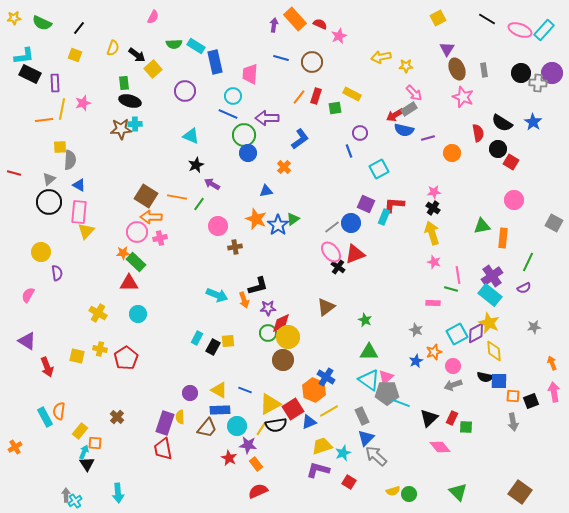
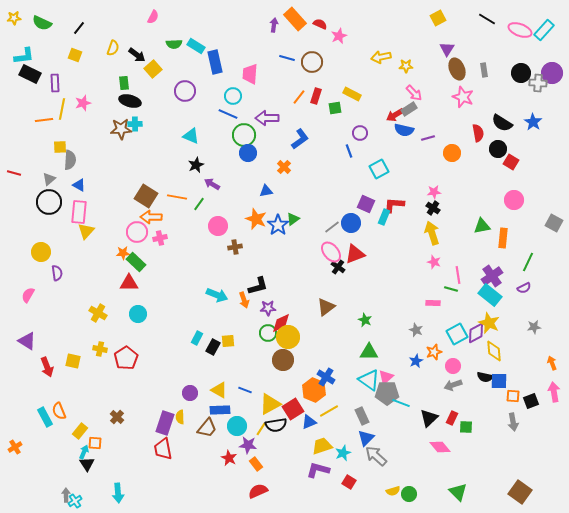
blue line at (281, 58): moved 6 px right
yellow square at (77, 356): moved 4 px left, 5 px down
orange semicircle at (59, 411): rotated 30 degrees counterclockwise
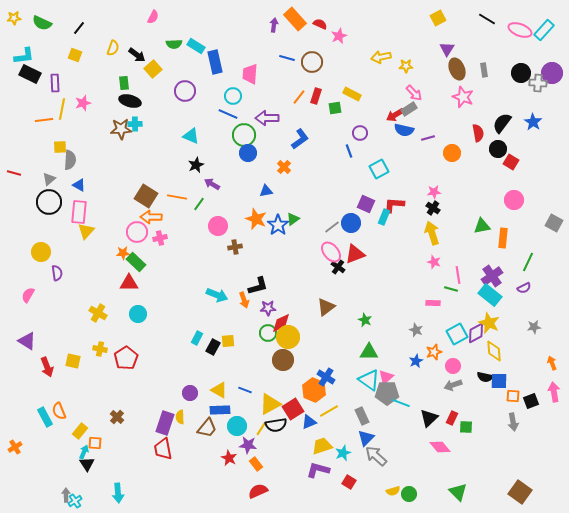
black semicircle at (502, 123): rotated 95 degrees clockwise
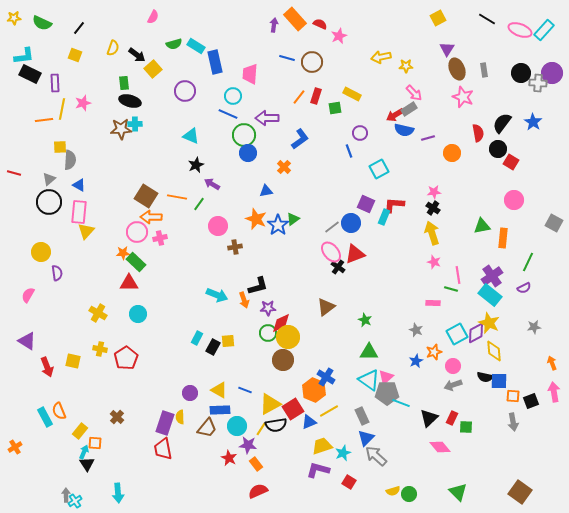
green semicircle at (174, 44): rotated 14 degrees counterclockwise
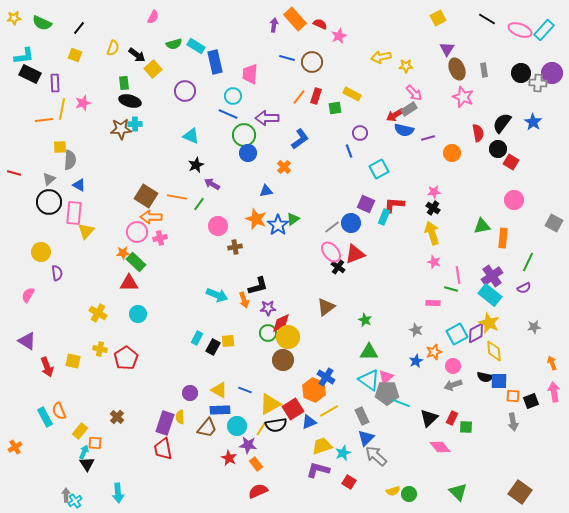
pink rectangle at (79, 212): moved 5 px left, 1 px down
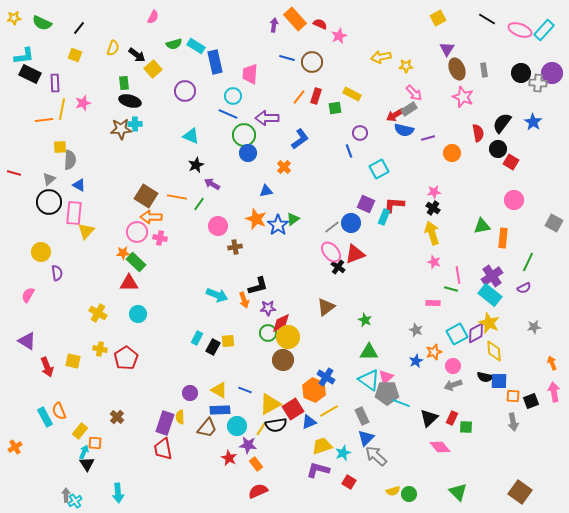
pink cross at (160, 238): rotated 24 degrees clockwise
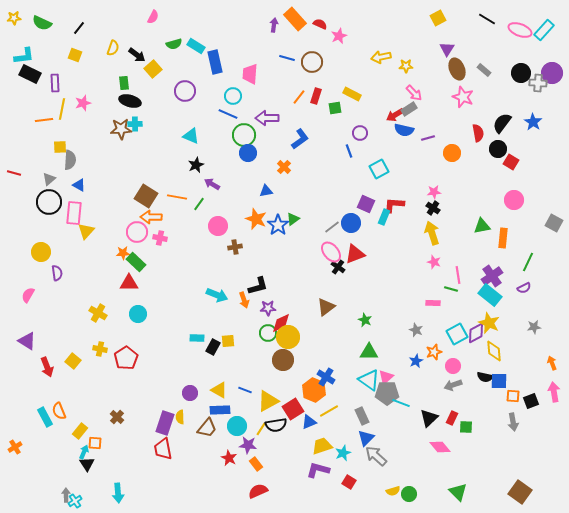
gray rectangle at (484, 70): rotated 40 degrees counterclockwise
cyan rectangle at (197, 338): rotated 64 degrees clockwise
yellow square at (73, 361): rotated 28 degrees clockwise
yellow triangle at (270, 404): moved 2 px left, 3 px up
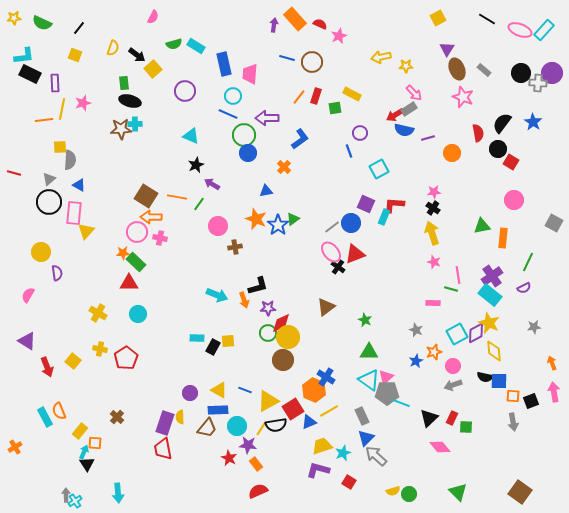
blue rectangle at (215, 62): moved 9 px right, 2 px down
blue rectangle at (220, 410): moved 2 px left
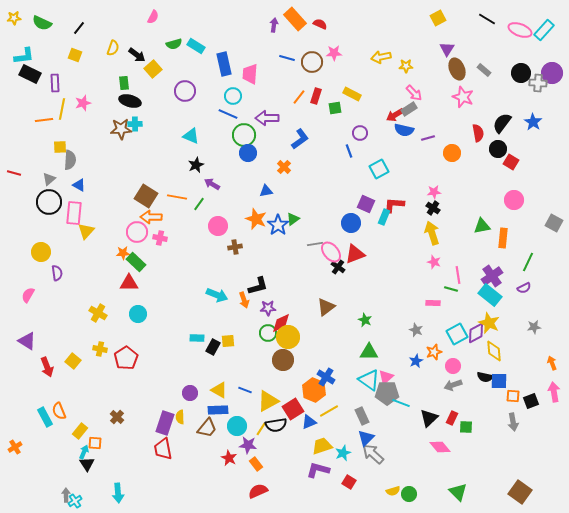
pink star at (339, 36): moved 5 px left, 17 px down; rotated 21 degrees clockwise
gray line at (332, 227): moved 17 px left, 17 px down; rotated 28 degrees clockwise
gray arrow at (376, 456): moved 3 px left, 2 px up
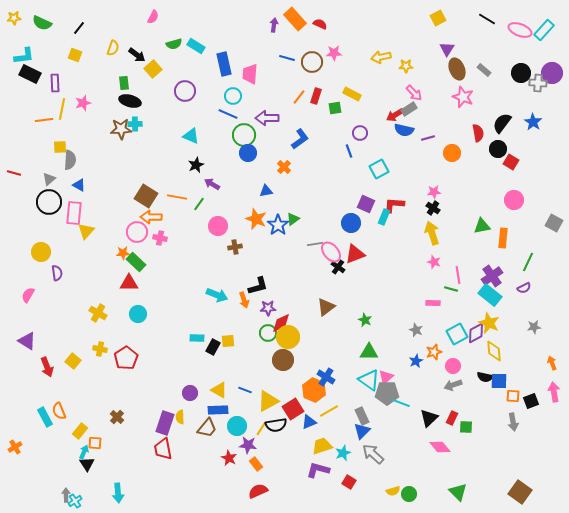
blue triangle at (366, 438): moved 4 px left, 7 px up
